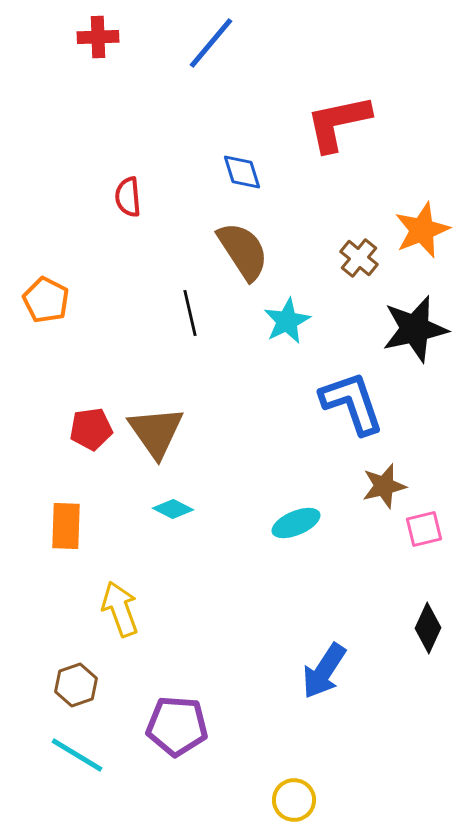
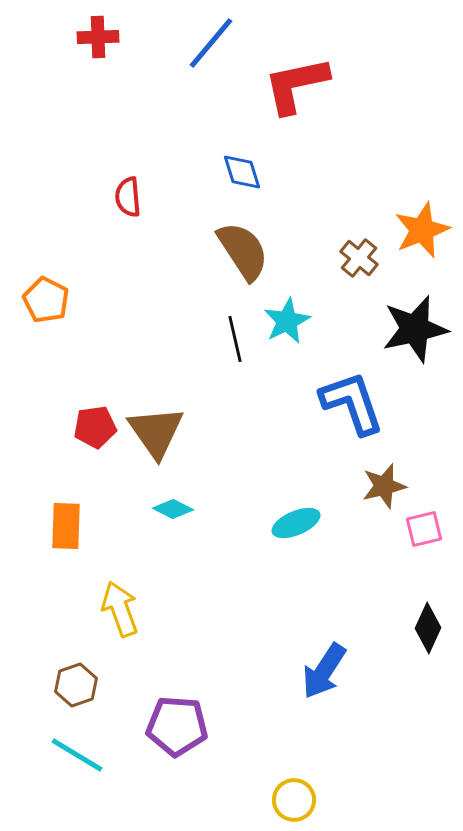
red L-shape: moved 42 px left, 38 px up
black line: moved 45 px right, 26 px down
red pentagon: moved 4 px right, 2 px up
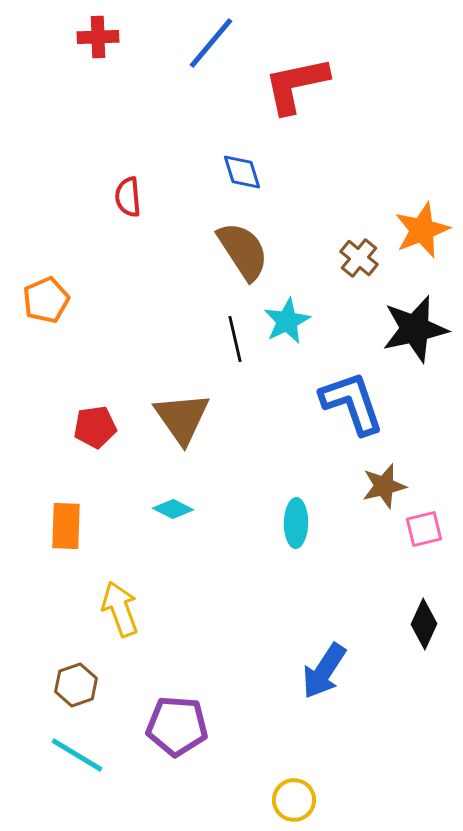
orange pentagon: rotated 21 degrees clockwise
brown triangle: moved 26 px right, 14 px up
cyan ellipse: rotated 66 degrees counterclockwise
black diamond: moved 4 px left, 4 px up
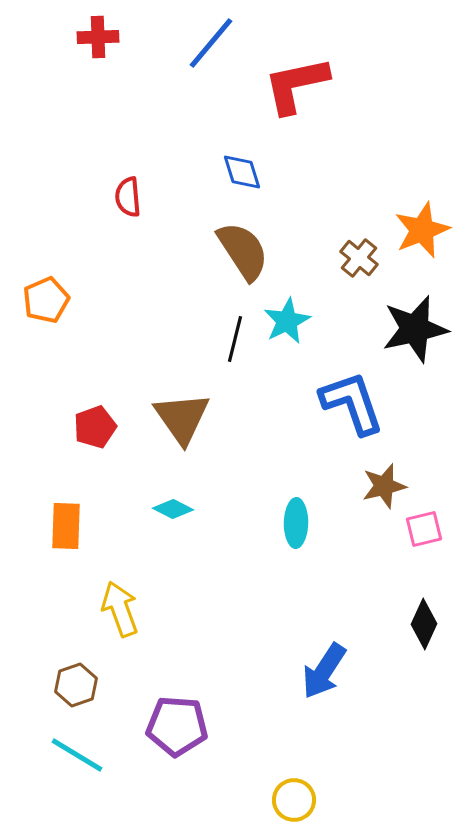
black line: rotated 27 degrees clockwise
red pentagon: rotated 12 degrees counterclockwise
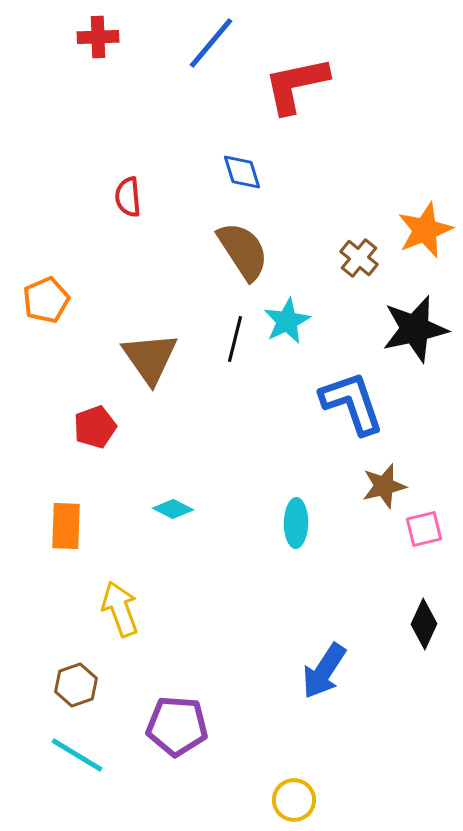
orange star: moved 3 px right
brown triangle: moved 32 px left, 60 px up
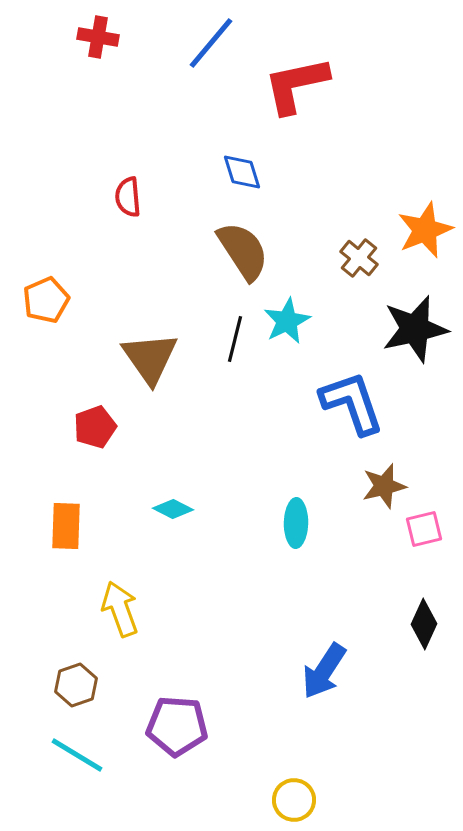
red cross: rotated 12 degrees clockwise
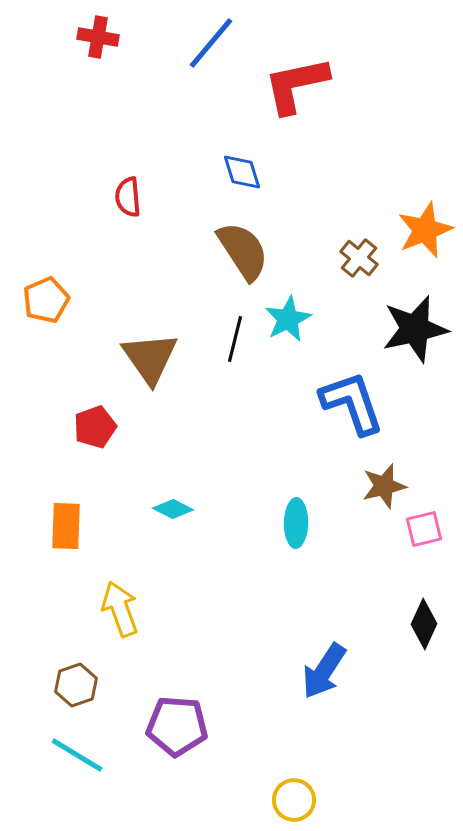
cyan star: moved 1 px right, 2 px up
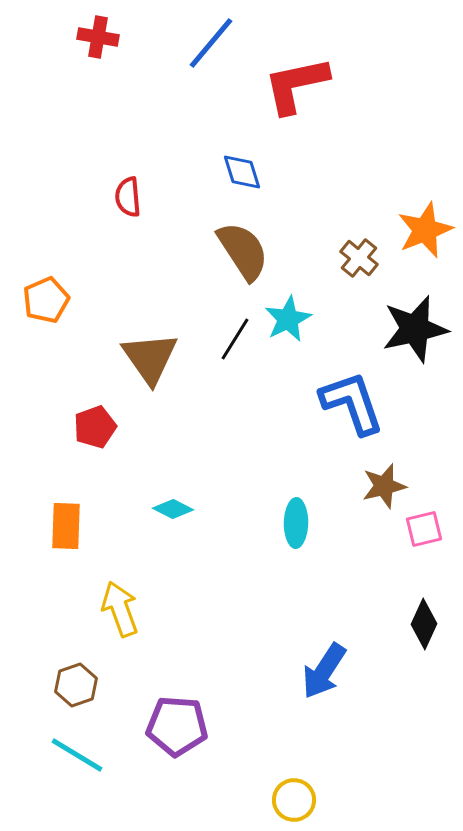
black line: rotated 18 degrees clockwise
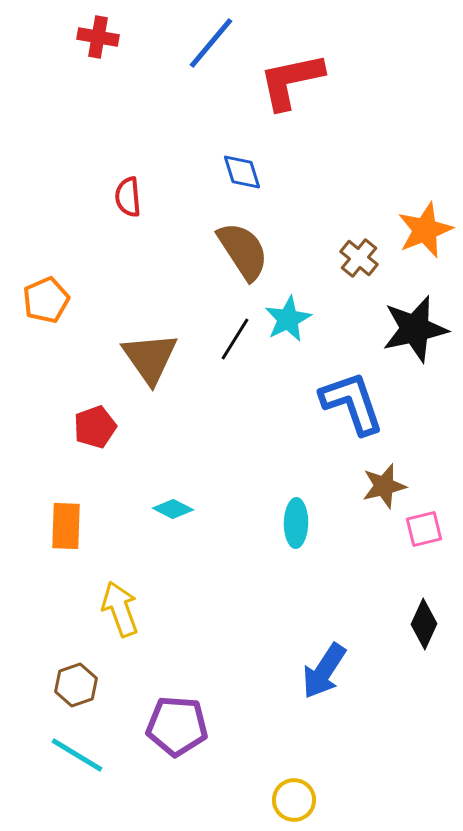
red L-shape: moved 5 px left, 4 px up
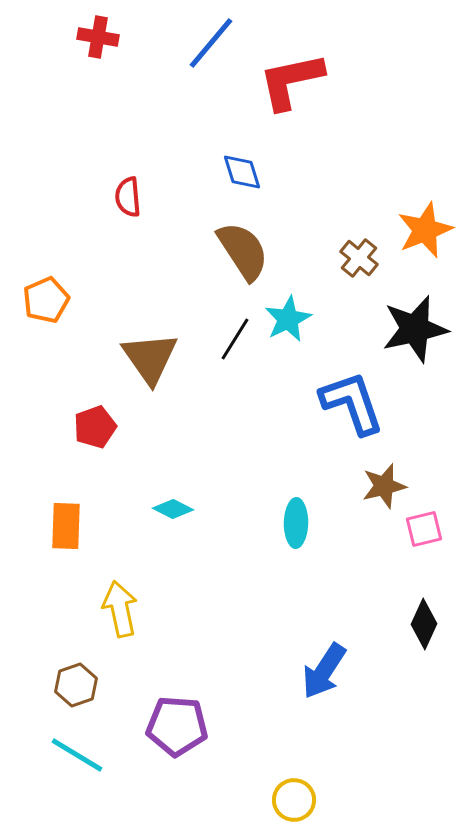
yellow arrow: rotated 8 degrees clockwise
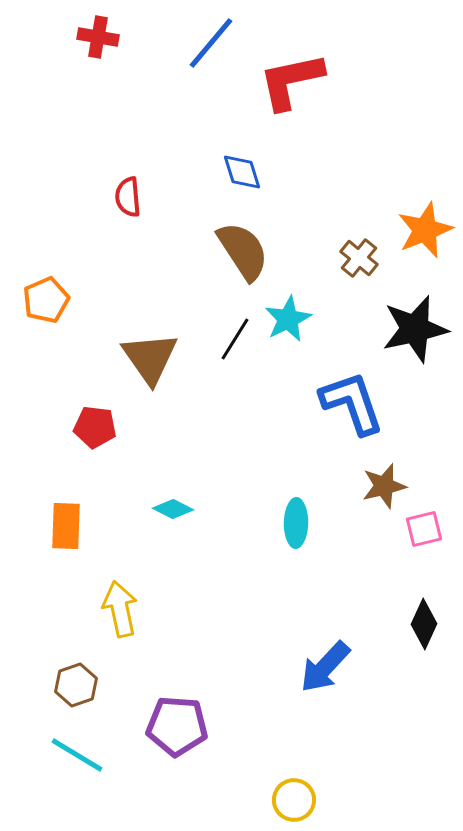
red pentagon: rotated 27 degrees clockwise
blue arrow: moved 1 px right, 4 px up; rotated 10 degrees clockwise
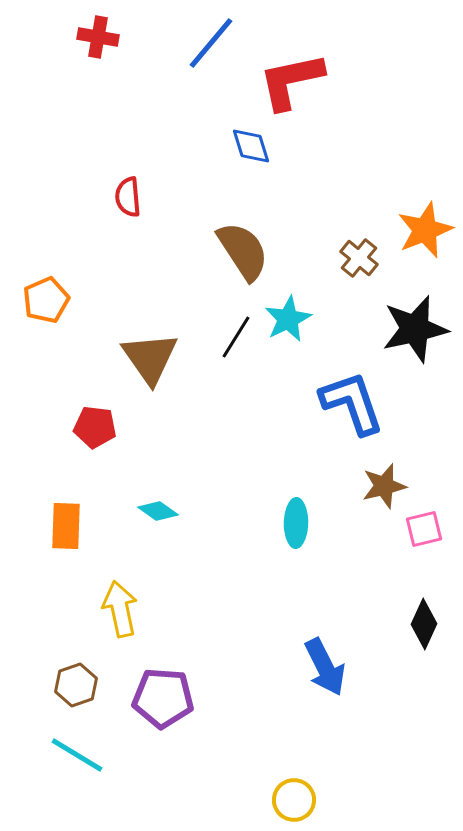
blue diamond: moved 9 px right, 26 px up
black line: moved 1 px right, 2 px up
cyan diamond: moved 15 px left, 2 px down; rotated 9 degrees clockwise
blue arrow: rotated 70 degrees counterclockwise
purple pentagon: moved 14 px left, 28 px up
